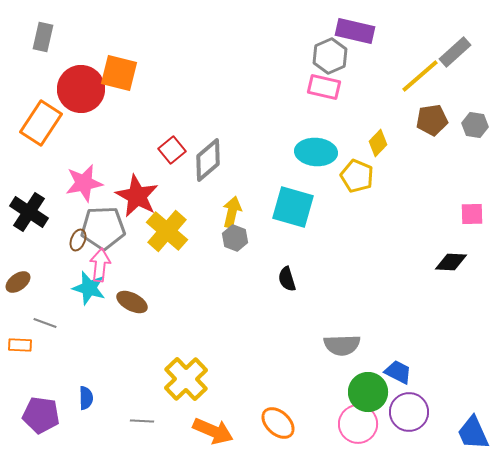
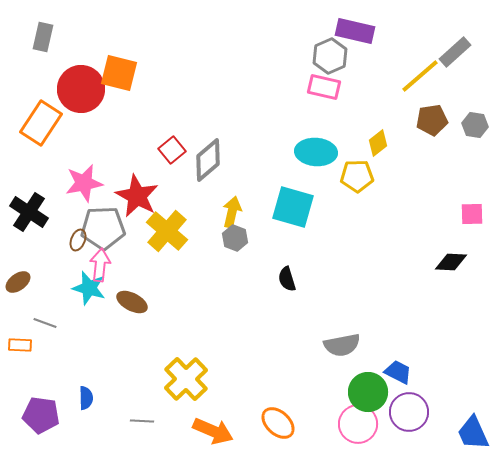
yellow diamond at (378, 143): rotated 8 degrees clockwise
yellow pentagon at (357, 176): rotated 24 degrees counterclockwise
gray semicircle at (342, 345): rotated 9 degrees counterclockwise
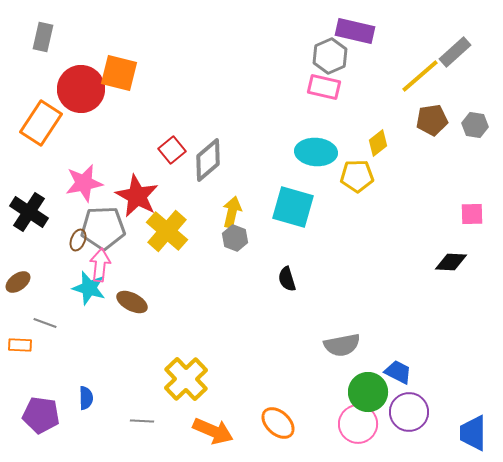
blue trapezoid at (473, 433): rotated 24 degrees clockwise
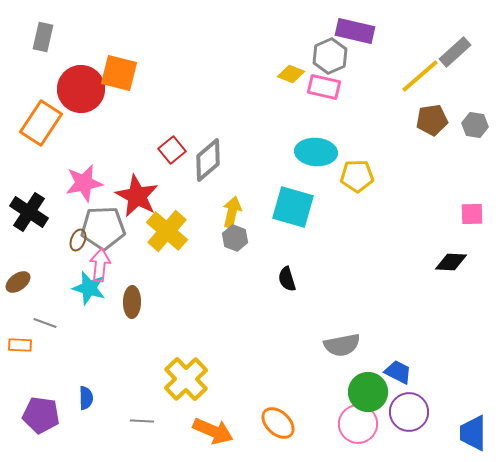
yellow diamond at (378, 143): moved 87 px left, 69 px up; rotated 60 degrees clockwise
brown ellipse at (132, 302): rotated 64 degrees clockwise
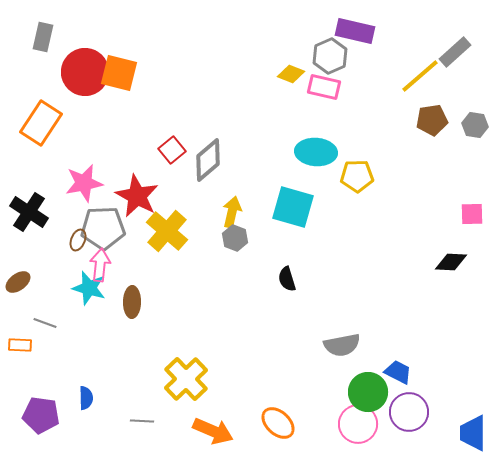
red circle at (81, 89): moved 4 px right, 17 px up
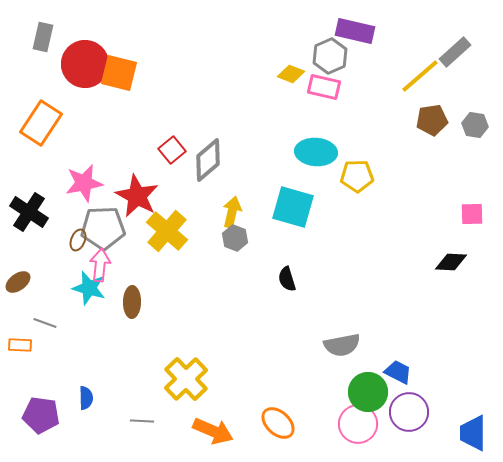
red circle at (85, 72): moved 8 px up
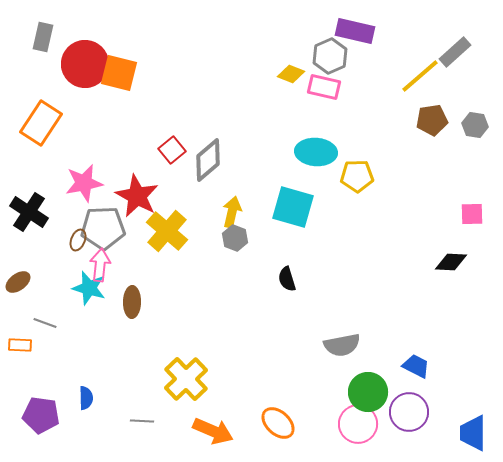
blue trapezoid at (398, 372): moved 18 px right, 6 px up
